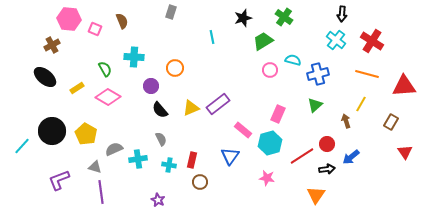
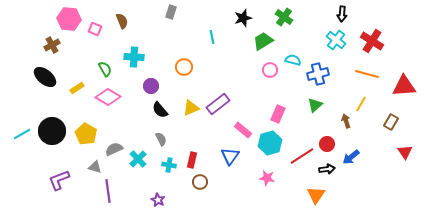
orange circle at (175, 68): moved 9 px right, 1 px up
cyan line at (22, 146): moved 12 px up; rotated 18 degrees clockwise
cyan cross at (138, 159): rotated 36 degrees counterclockwise
purple line at (101, 192): moved 7 px right, 1 px up
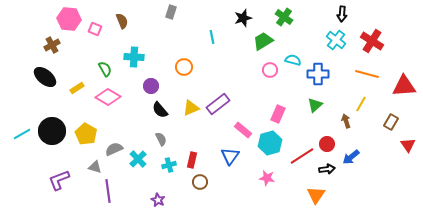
blue cross at (318, 74): rotated 15 degrees clockwise
red triangle at (405, 152): moved 3 px right, 7 px up
cyan cross at (169, 165): rotated 24 degrees counterclockwise
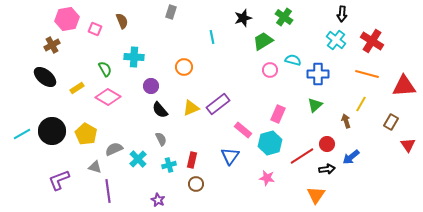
pink hexagon at (69, 19): moved 2 px left; rotated 15 degrees counterclockwise
brown circle at (200, 182): moved 4 px left, 2 px down
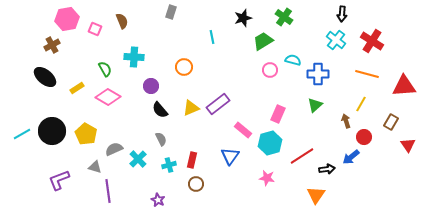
red circle at (327, 144): moved 37 px right, 7 px up
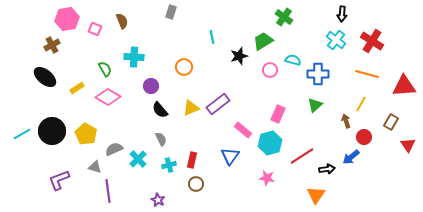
black star at (243, 18): moved 4 px left, 38 px down
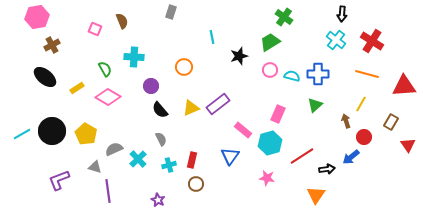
pink hexagon at (67, 19): moved 30 px left, 2 px up
green trapezoid at (263, 41): moved 7 px right, 1 px down
cyan semicircle at (293, 60): moved 1 px left, 16 px down
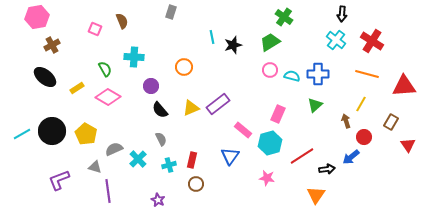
black star at (239, 56): moved 6 px left, 11 px up
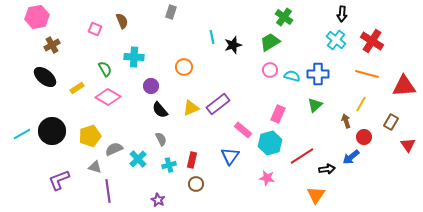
yellow pentagon at (86, 134): moved 4 px right, 2 px down; rotated 25 degrees clockwise
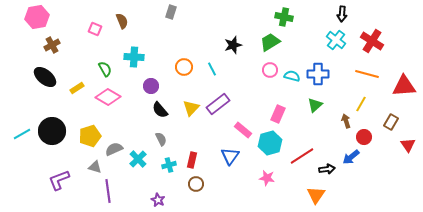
green cross at (284, 17): rotated 24 degrees counterclockwise
cyan line at (212, 37): moved 32 px down; rotated 16 degrees counterclockwise
yellow triangle at (191, 108): rotated 24 degrees counterclockwise
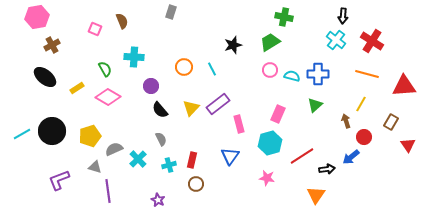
black arrow at (342, 14): moved 1 px right, 2 px down
pink rectangle at (243, 130): moved 4 px left, 6 px up; rotated 36 degrees clockwise
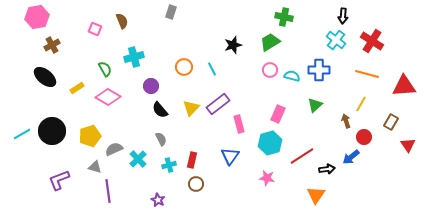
cyan cross at (134, 57): rotated 18 degrees counterclockwise
blue cross at (318, 74): moved 1 px right, 4 px up
